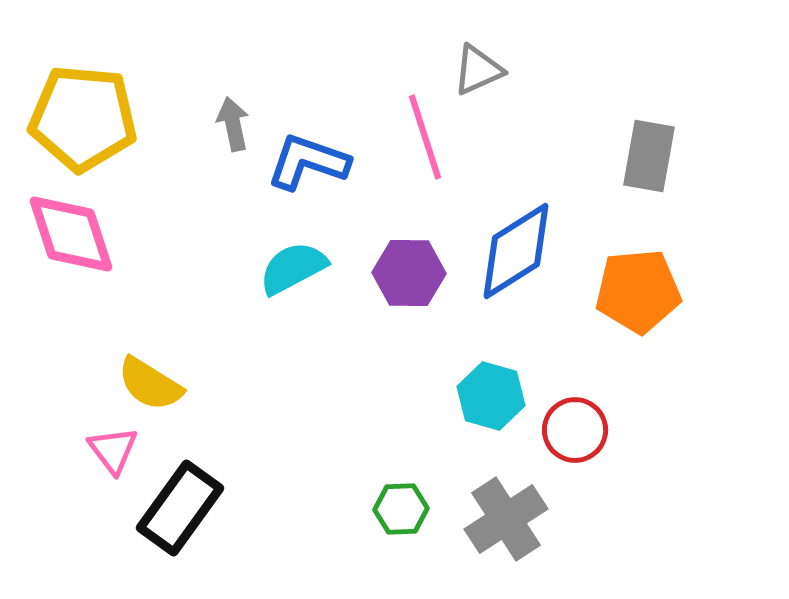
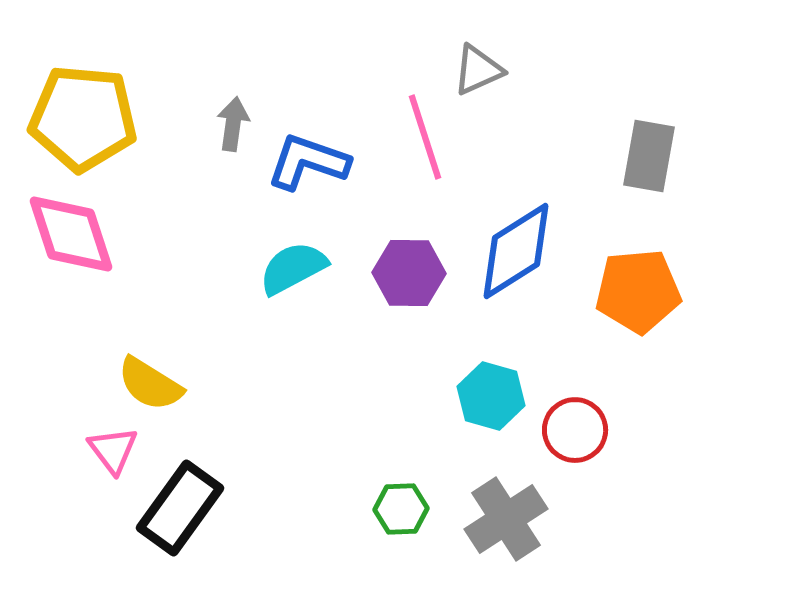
gray arrow: rotated 20 degrees clockwise
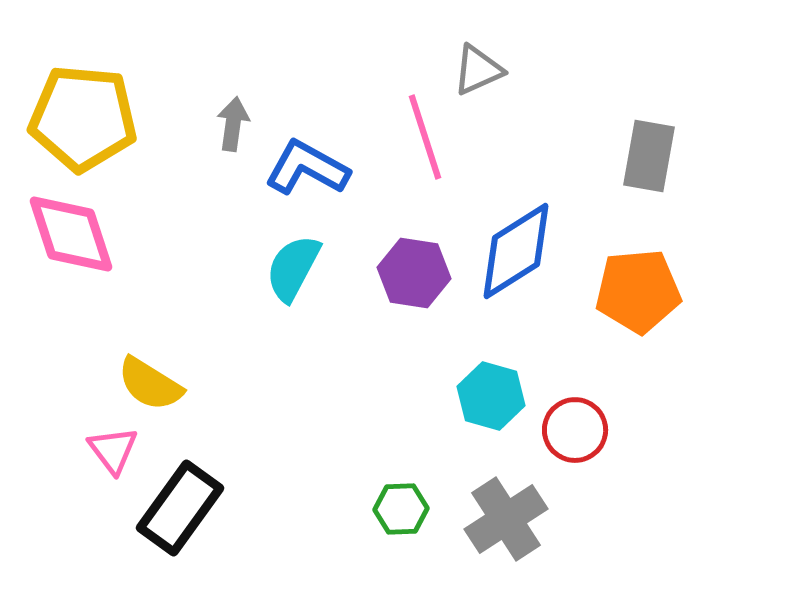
blue L-shape: moved 1 px left, 6 px down; rotated 10 degrees clockwise
cyan semicircle: rotated 34 degrees counterclockwise
purple hexagon: moved 5 px right; rotated 8 degrees clockwise
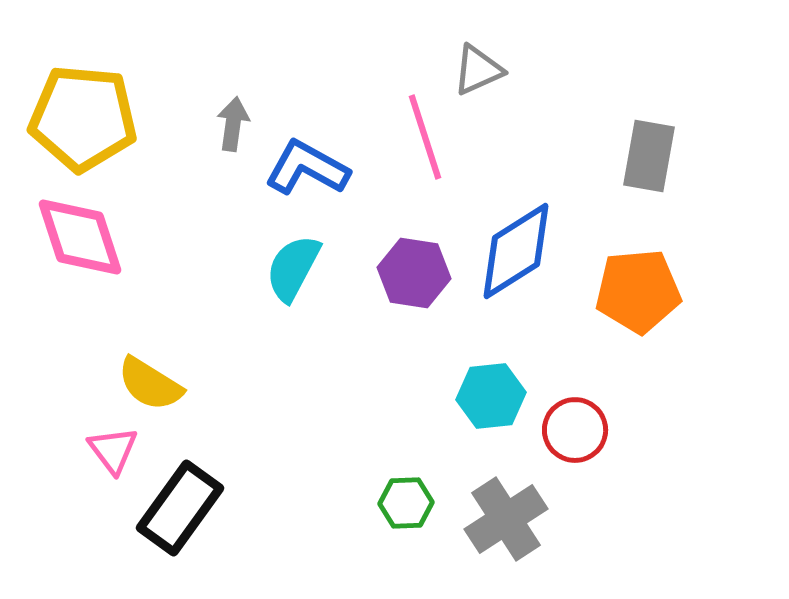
pink diamond: moved 9 px right, 3 px down
cyan hexagon: rotated 22 degrees counterclockwise
green hexagon: moved 5 px right, 6 px up
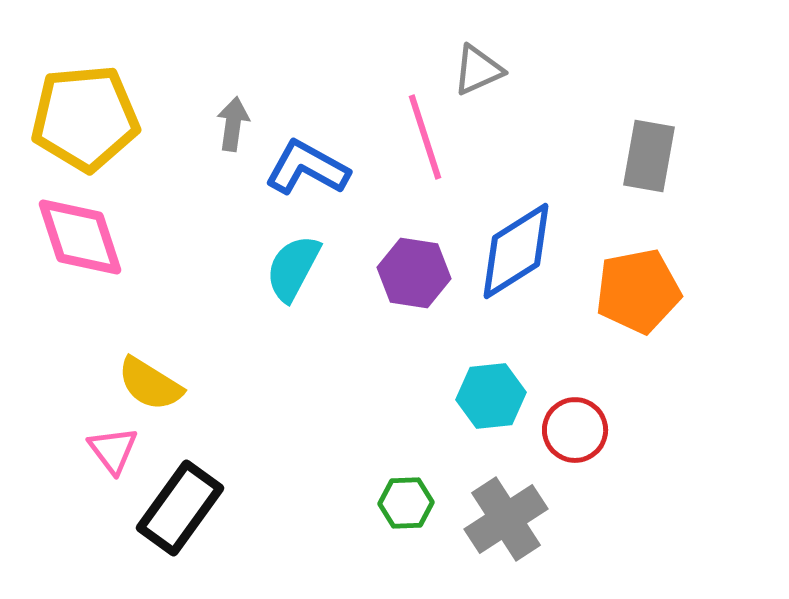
yellow pentagon: moved 2 px right; rotated 10 degrees counterclockwise
orange pentagon: rotated 6 degrees counterclockwise
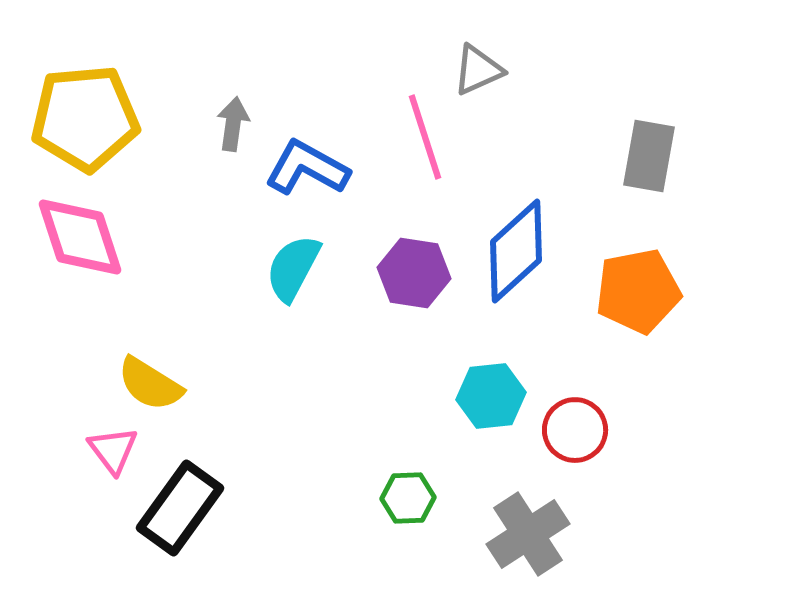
blue diamond: rotated 10 degrees counterclockwise
green hexagon: moved 2 px right, 5 px up
gray cross: moved 22 px right, 15 px down
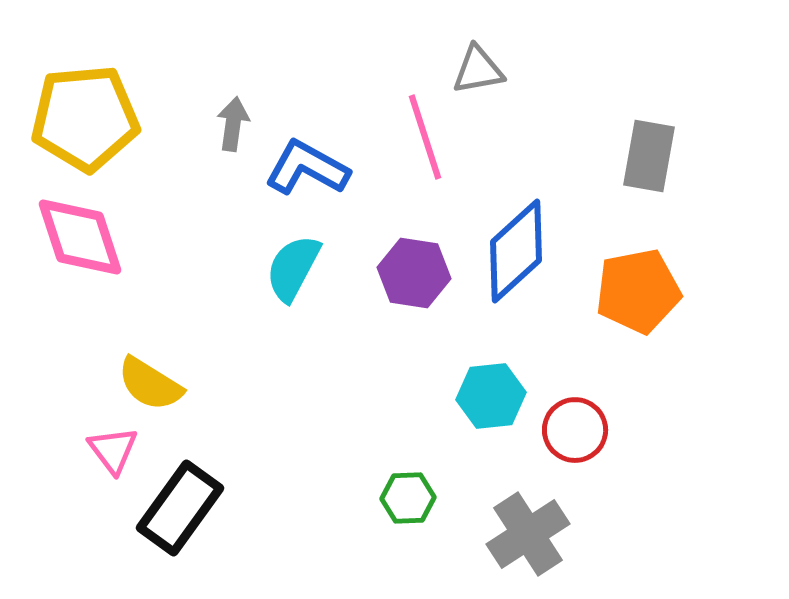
gray triangle: rotated 14 degrees clockwise
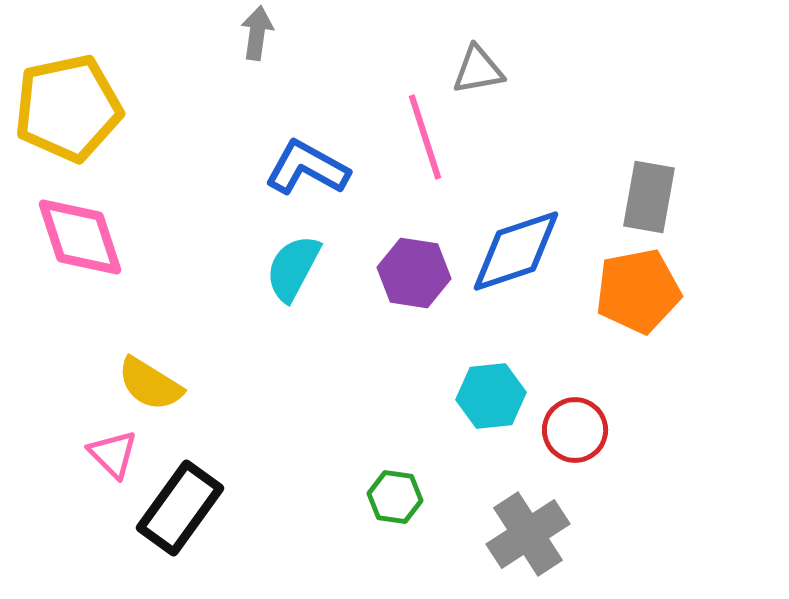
yellow pentagon: moved 17 px left, 10 px up; rotated 7 degrees counterclockwise
gray arrow: moved 24 px right, 91 px up
gray rectangle: moved 41 px down
blue diamond: rotated 24 degrees clockwise
pink triangle: moved 4 px down; rotated 8 degrees counterclockwise
green hexagon: moved 13 px left, 1 px up; rotated 10 degrees clockwise
